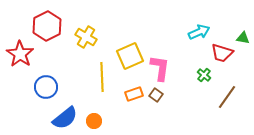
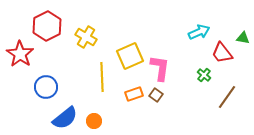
red trapezoid: rotated 35 degrees clockwise
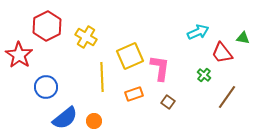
cyan arrow: moved 1 px left
red star: moved 1 px left, 1 px down
brown square: moved 12 px right, 7 px down
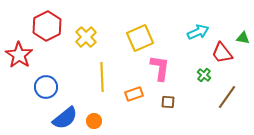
yellow cross: rotated 15 degrees clockwise
yellow square: moved 10 px right, 18 px up
brown square: rotated 32 degrees counterclockwise
